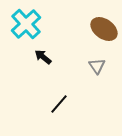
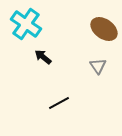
cyan cross: rotated 12 degrees counterclockwise
gray triangle: moved 1 px right
black line: moved 1 px up; rotated 20 degrees clockwise
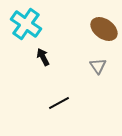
black arrow: rotated 24 degrees clockwise
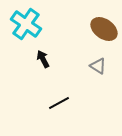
black arrow: moved 2 px down
gray triangle: rotated 24 degrees counterclockwise
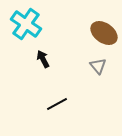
brown ellipse: moved 4 px down
gray triangle: rotated 18 degrees clockwise
black line: moved 2 px left, 1 px down
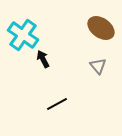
cyan cross: moved 3 px left, 11 px down
brown ellipse: moved 3 px left, 5 px up
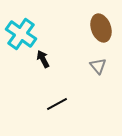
brown ellipse: rotated 36 degrees clockwise
cyan cross: moved 2 px left, 1 px up
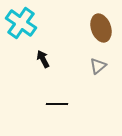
cyan cross: moved 11 px up
gray triangle: rotated 30 degrees clockwise
black line: rotated 30 degrees clockwise
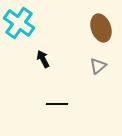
cyan cross: moved 2 px left
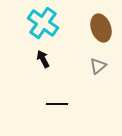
cyan cross: moved 24 px right
